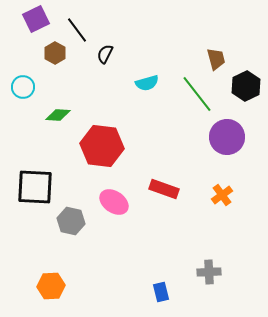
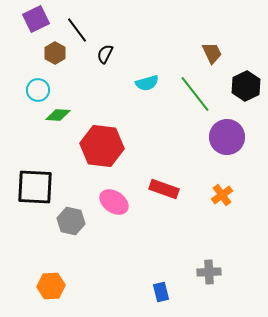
brown trapezoid: moved 4 px left, 6 px up; rotated 10 degrees counterclockwise
cyan circle: moved 15 px right, 3 px down
green line: moved 2 px left
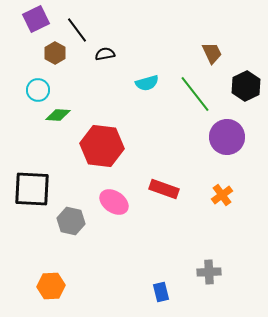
black semicircle: rotated 54 degrees clockwise
black square: moved 3 px left, 2 px down
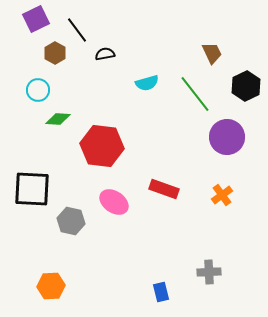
green diamond: moved 4 px down
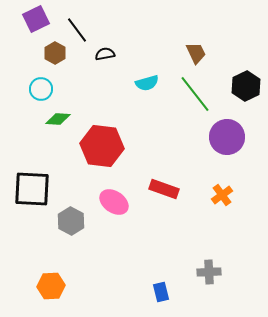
brown trapezoid: moved 16 px left
cyan circle: moved 3 px right, 1 px up
gray hexagon: rotated 16 degrees clockwise
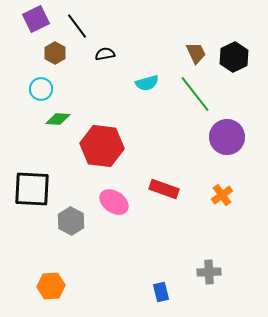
black line: moved 4 px up
black hexagon: moved 12 px left, 29 px up
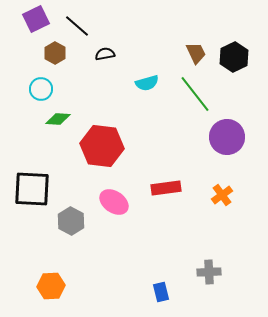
black line: rotated 12 degrees counterclockwise
red rectangle: moved 2 px right, 1 px up; rotated 28 degrees counterclockwise
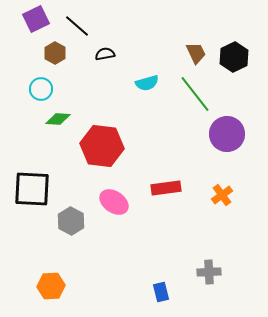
purple circle: moved 3 px up
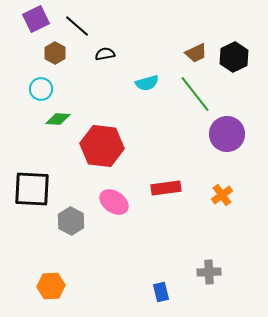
brown trapezoid: rotated 90 degrees clockwise
